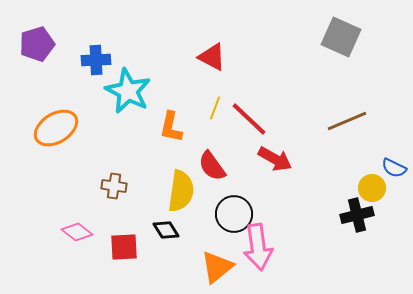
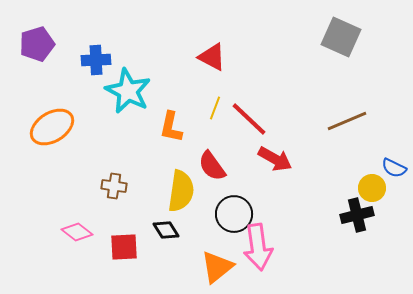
orange ellipse: moved 4 px left, 1 px up
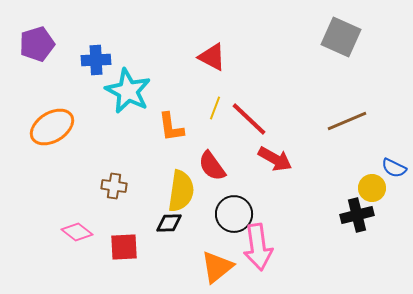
orange L-shape: rotated 20 degrees counterclockwise
black diamond: moved 3 px right, 7 px up; rotated 60 degrees counterclockwise
